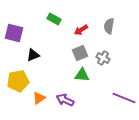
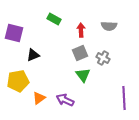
gray semicircle: rotated 98 degrees counterclockwise
red arrow: rotated 120 degrees clockwise
green triangle: moved 1 px right; rotated 49 degrees clockwise
purple line: rotated 65 degrees clockwise
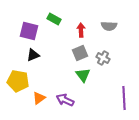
purple square: moved 15 px right, 2 px up
yellow pentagon: rotated 20 degrees clockwise
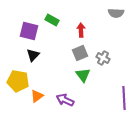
green rectangle: moved 2 px left, 1 px down
gray semicircle: moved 7 px right, 13 px up
black triangle: rotated 24 degrees counterclockwise
orange triangle: moved 2 px left, 2 px up
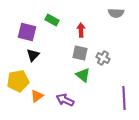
purple square: moved 2 px left, 1 px down
gray square: rotated 35 degrees clockwise
green triangle: rotated 14 degrees counterclockwise
yellow pentagon: rotated 20 degrees counterclockwise
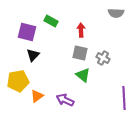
green rectangle: moved 1 px left, 1 px down
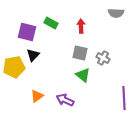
green rectangle: moved 2 px down
red arrow: moved 4 px up
yellow pentagon: moved 4 px left, 14 px up
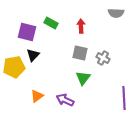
green triangle: moved 3 px down; rotated 28 degrees clockwise
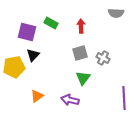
gray square: rotated 28 degrees counterclockwise
purple arrow: moved 5 px right; rotated 12 degrees counterclockwise
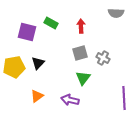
black triangle: moved 5 px right, 8 px down
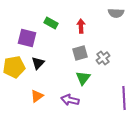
purple square: moved 6 px down
gray cross: rotated 24 degrees clockwise
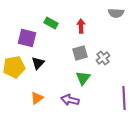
orange triangle: moved 2 px down
